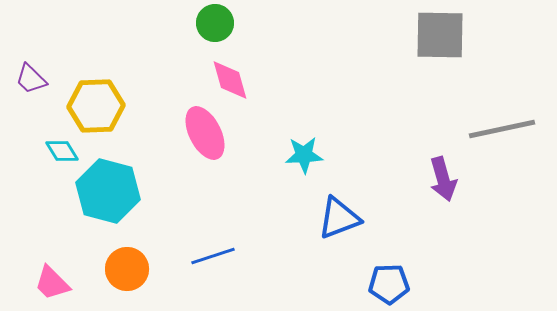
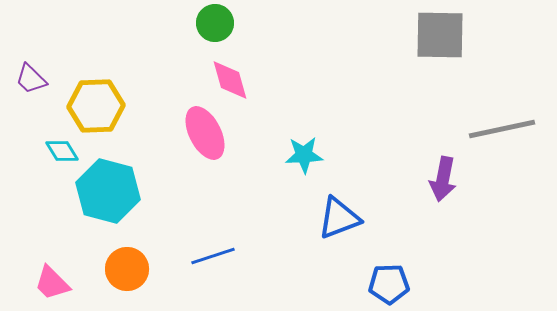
purple arrow: rotated 27 degrees clockwise
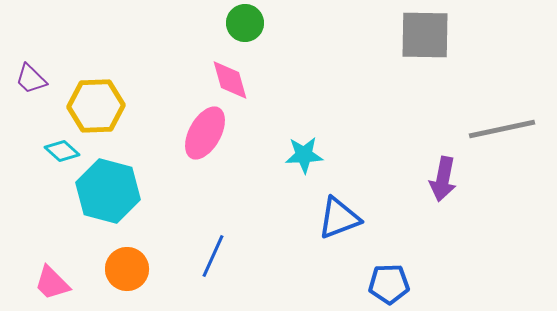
green circle: moved 30 px right
gray square: moved 15 px left
pink ellipse: rotated 56 degrees clockwise
cyan diamond: rotated 16 degrees counterclockwise
blue line: rotated 48 degrees counterclockwise
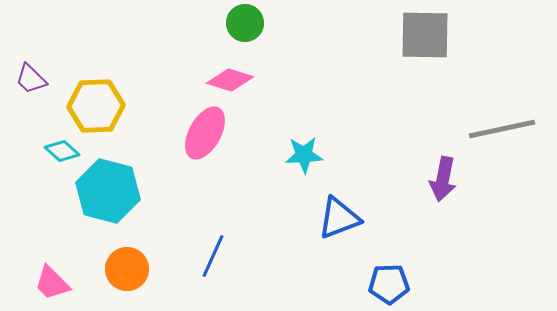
pink diamond: rotated 57 degrees counterclockwise
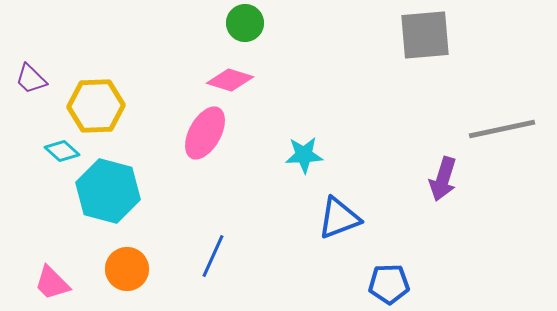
gray square: rotated 6 degrees counterclockwise
purple arrow: rotated 6 degrees clockwise
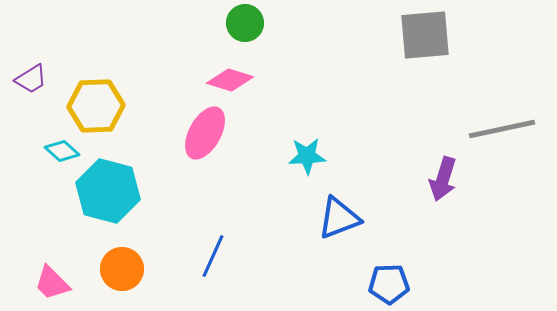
purple trapezoid: rotated 76 degrees counterclockwise
cyan star: moved 3 px right, 1 px down
orange circle: moved 5 px left
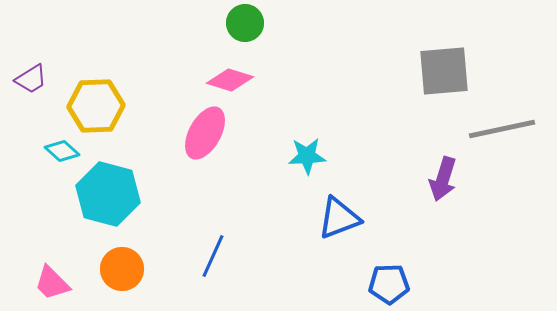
gray square: moved 19 px right, 36 px down
cyan hexagon: moved 3 px down
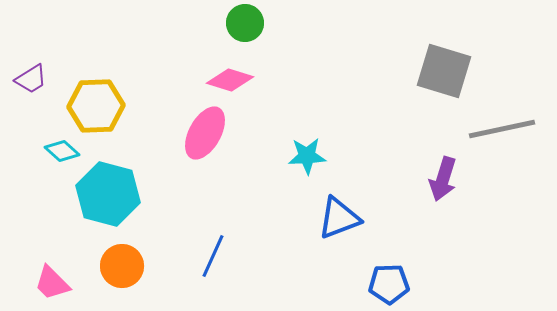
gray square: rotated 22 degrees clockwise
orange circle: moved 3 px up
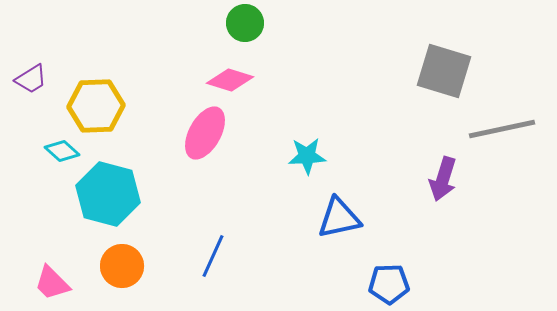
blue triangle: rotated 9 degrees clockwise
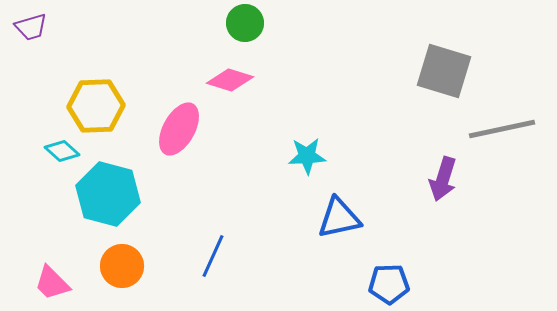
purple trapezoid: moved 52 px up; rotated 16 degrees clockwise
pink ellipse: moved 26 px left, 4 px up
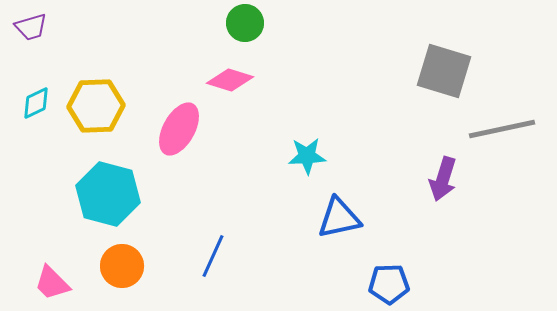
cyan diamond: moved 26 px left, 48 px up; rotated 68 degrees counterclockwise
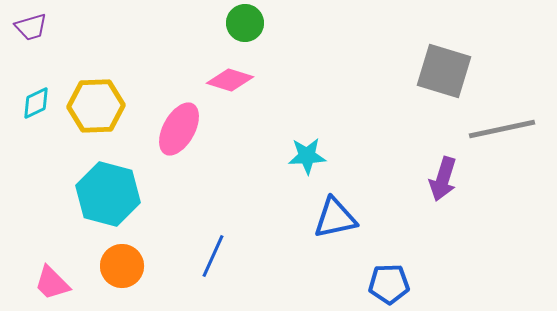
blue triangle: moved 4 px left
